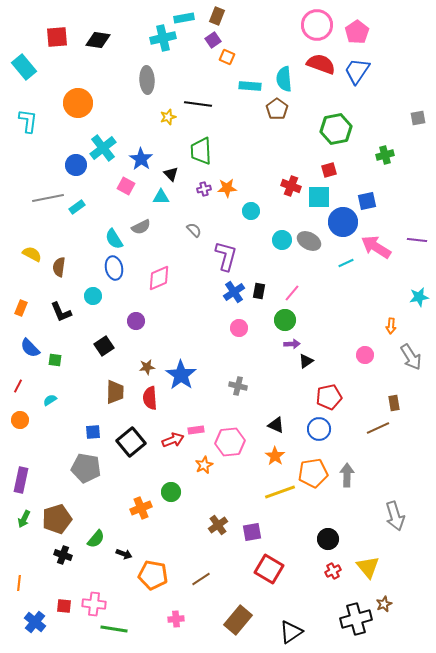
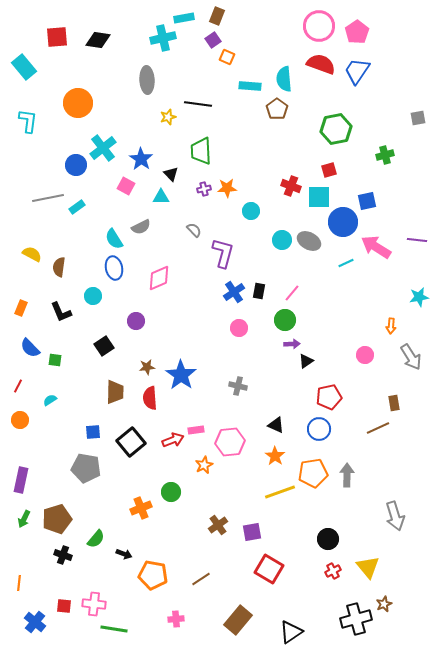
pink circle at (317, 25): moved 2 px right, 1 px down
purple L-shape at (226, 256): moved 3 px left, 3 px up
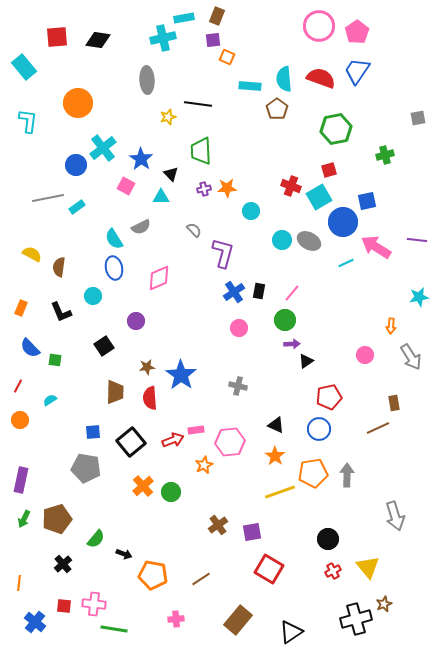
purple square at (213, 40): rotated 28 degrees clockwise
red semicircle at (321, 64): moved 14 px down
cyan square at (319, 197): rotated 30 degrees counterclockwise
orange cross at (141, 508): moved 2 px right, 22 px up; rotated 20 degrees counterclockwise
black cross at (63, 555): moved 9 px down; rotated 30 degrees clockwise
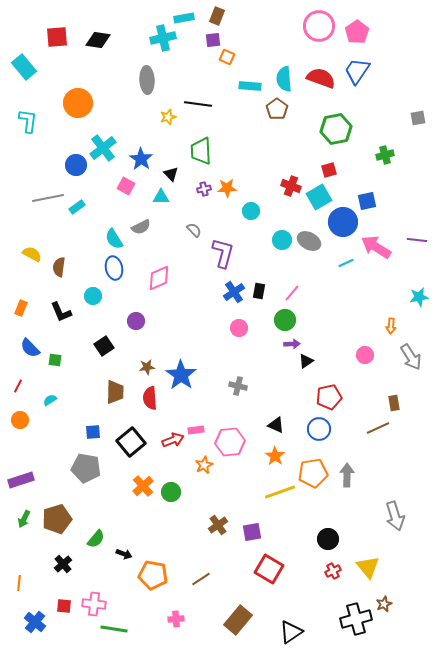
purple rectangle at (21, 480): rotated 60 degrees clockwise
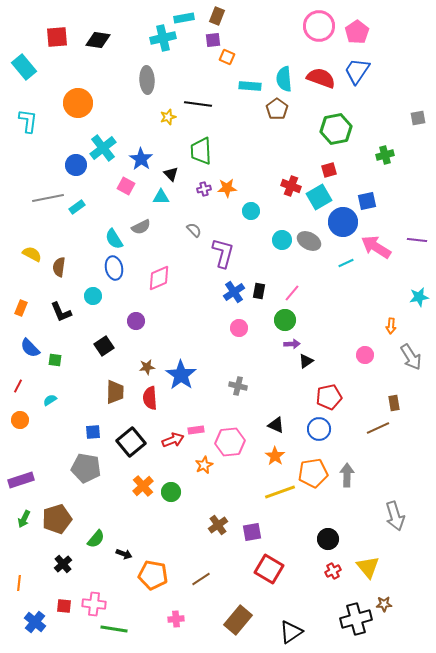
brown star at (384, 604): rotated 21 degrees clockwise
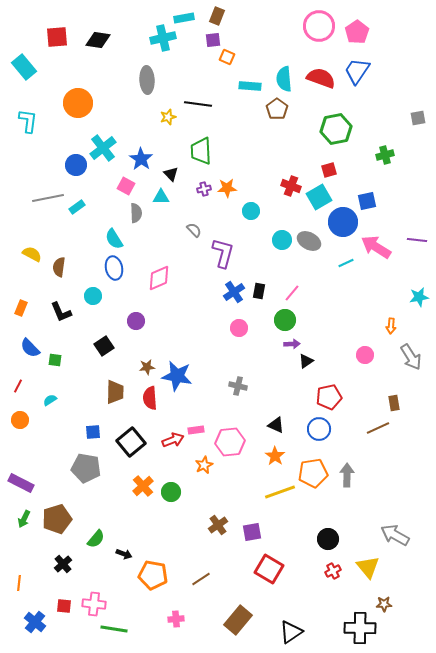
gray semicircle at (141, 227): moved 5 px left, 14 px up; rotated 66 degrees counterclockwise
blue star at (181, 375): moved 4 px left, 1 px down; rotated 24 degrees counterclockwise
purple rectangle at (21, 480): moved 3 px down; rotated 45 degrees clockwise
gray arrow at (395, 516): moved 19 px down; rotated 136 degrees clockwise
black cross at (356, 619): moved 4 px right, 9 px down; rotated 16 degrees clockwise
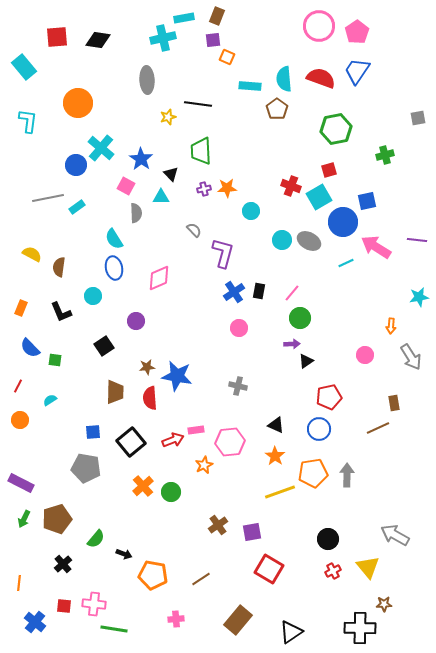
cyan cross at (103, 148): moved 2 px left; rotated 12 degrees counterclockwise
green circle at (285, 320): moved 15 px right, 2 px up
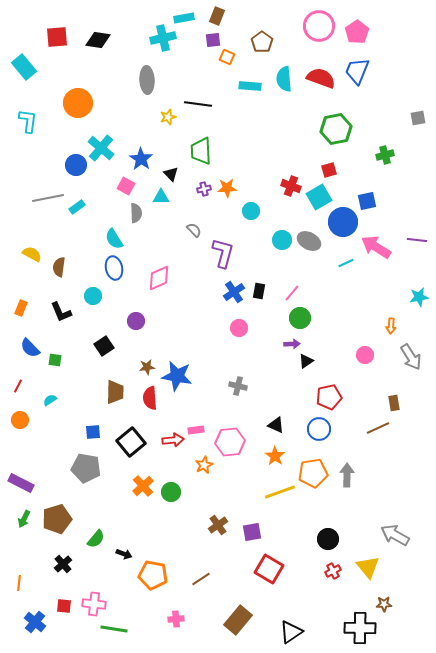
blue trapezoid at (357, 71): rotated 12 degrees counterclockwise
brown pentagon at (277, 109): moved 15 px left, 67 px up
red arrow at (173, 440): rotated 15 degrees clockwise
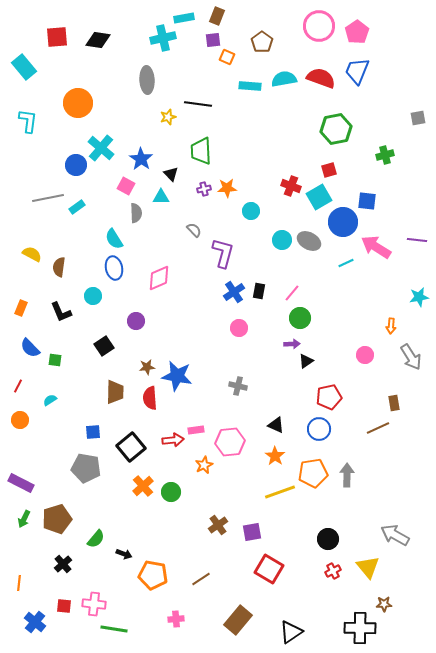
cyan semicircle at (284, 79): rotated 85 degrees clockwise
blue square at (367, 201): rotated 18 degrees clockwise
black square at (131, 442): moved 5 px down
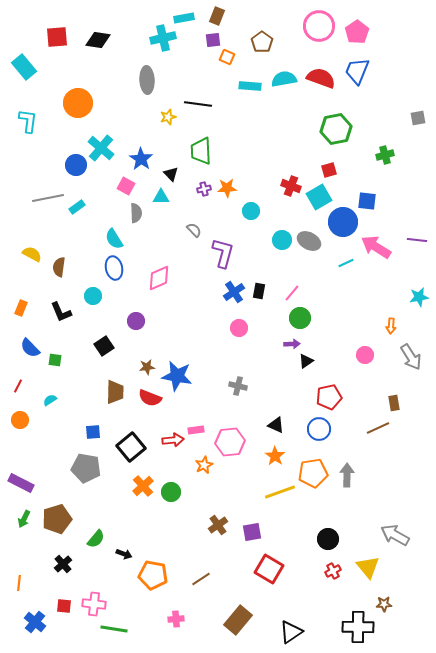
red semicircle at (150, 398): rotated 65 degrees counterclockwise
black cross at (360, 628): moved 2 px left, 1 px up
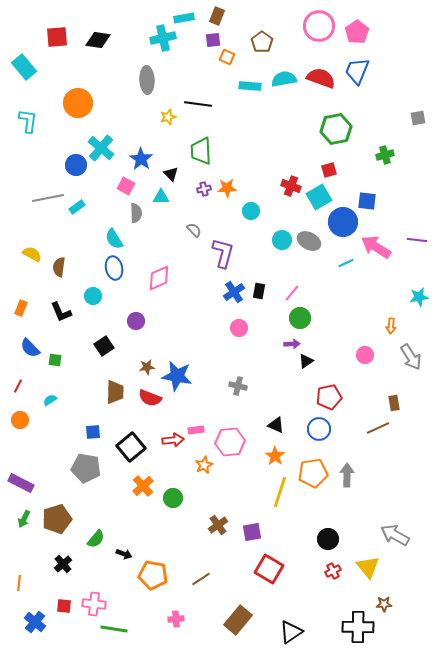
green circle at (171, 492): moved 2 px right, 6 px down
yellow line at (280, 492): rotated 52 degrees counterclockwise
